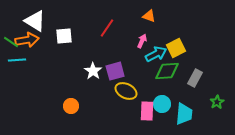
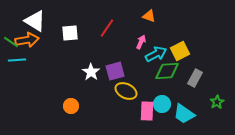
white square: moved 6 px right, 3 px up
pink arrow: moved 1 px left, 1 px down
yellow square: moved 4 px right, 3 px down
white star: moved 2 px left, 1 px down
cyan trapezoid: rotated 120 degrees clockwise
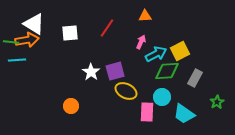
orange triangle: moved 4 px left; rotated 24 degrees counterclockwise
white triangle: moved 1 px left, 3 px down
green line: rotated 28 degrees counterclockwise
cyan circle: moved 7 px up
pink rectangle: moved 1 px down
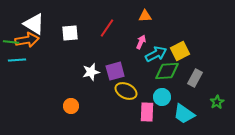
white star: rotated 24 degrees clockwise
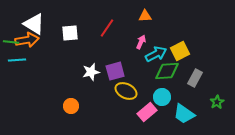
pink rectangle: rotated 48 degrees clockwise
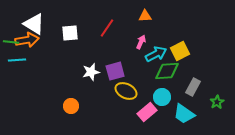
gray rectangle: moved 2 px left, 9 px down
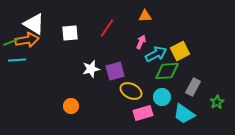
green line: rotated 28 degrees counterclockwise
white star: moved 3 px up
yellow ellipse: moved 5 px right
pink rectangle: moved 4 px left, 1 px down; rotated 24 degrees clockwise
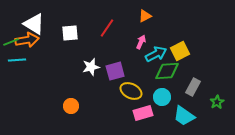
orange triangle: rotated 24 degrees counterclockwise
white star: moved 2 px up
cyan trapezoid: moved 2 px down
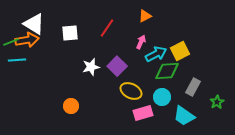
purple square: moved 2 px right, 5 px up; rotated 30 degrees counterclockwise
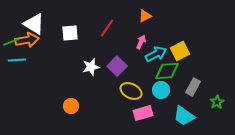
cyan circle: moved 1 px left, 7 px up
